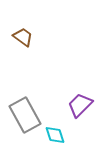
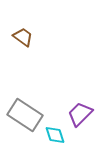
purple trapezoid: moved 9 px down
gray rectangle: rotated 28 degrees counterclockwise
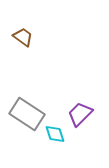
gray rectangle: moved 2 px right, 1 px up
cyan diamond: moved 1 px up
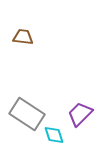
brown trapezoid: rotated 30 degrees counterclockwise
cyan diamond: moved 1 px left, 1 px down
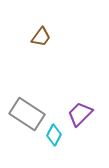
brown trapezoid: moved 18 px right; rotated 120 degrees clockwise
cyan diamond: rotated 45 degrees clockwise
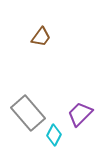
gray rectangle: moved 1 px right, 1 px up; rotated 16 degrees clockwise
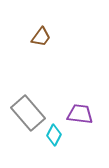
purple trapezoid: rotated 52 degrees clockwise
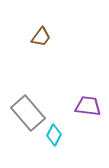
purple trapezoid: moved 8 px right, 8 px up
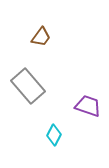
purple trapezoid: rotated 12 degrees clockwise
gray rectangle: moved 27 px up
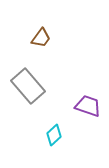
brown trapezoid: moved 1 px down
cyan diamond: rotated 20 degrees clockwise
